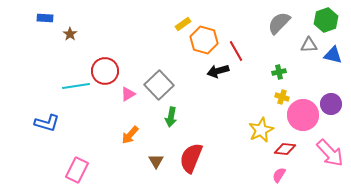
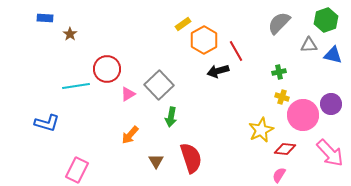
orange hexagon: rotated 16 degrees clockwise
red circle: moved 2 px right, 2 px up
red semicircle: rotated 140 degrees clockwise
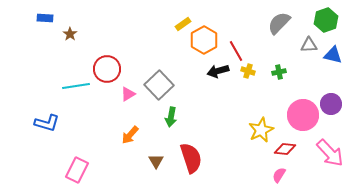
yellow cross: moved 34 px left, 26 px up
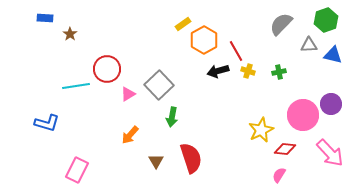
gray semicircle: moved 2 px right, 1 px down
green arrow: moved 1 px right
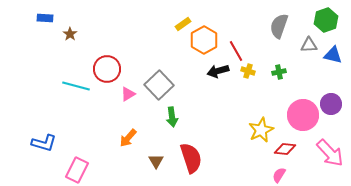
gray semicircle: moved 2 px left, 2 px down; rotated 25 degrees counterclockwise
cyan line: rotated 24 degrees clockwise
green arrow: rotated 18 degrees counterclockwise
blue L-shape: moved 3 px left, 20 px down
orange arrow: moved 2 px left, 3 px down
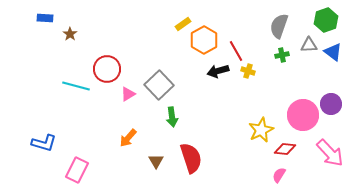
blue triangle: moved 3 px up; rotated 24 degrees clockwise
green cross: moved 3 px right, 17 px up
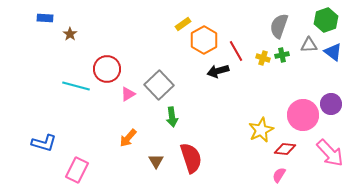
yellow cross: moved 15 px right, 13 px up
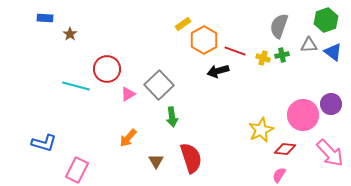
red line: moved 1 px left; rotated 40 degrees counterclockwise
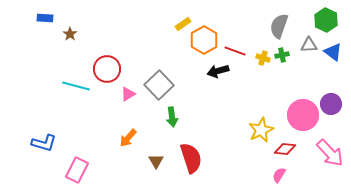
green hexagon: rotated 15 degrees counterclockwise
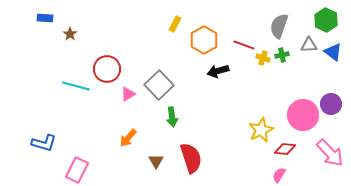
yellow rectangle: moved 8 px left; rotated 28 degrees counterclockwise
red line: moved 9 px right, 6 px up
